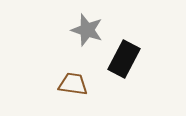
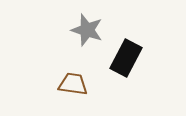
black rectangle: moved 2 px right, 1 px up
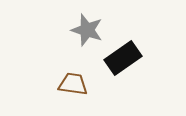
black rectangle: moved 3 px left; rotated 27 degrees clockwise
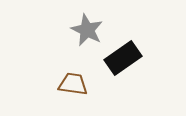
gray star: rotated 8 degrees clockwise
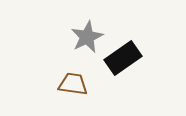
gray star: moved 7 px down; rotated 20 degrees clockwise
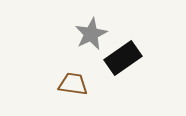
gray star: moved 4 px right, 3 px up
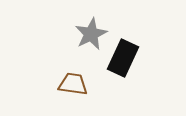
black rectangle: rotated 30 degrees counterclockwise
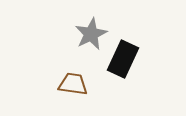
black rectangle: moved 1 px down
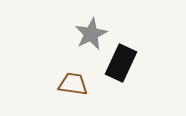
black rectangle: moved 2 px left, 4 px down
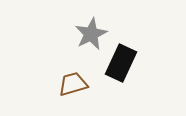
brown trapezoid: rotated 24 degrees counterclockwise
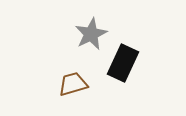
black rectangle: moved 2 px right
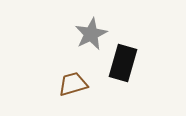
black rectangle: rotated 9 degrees counterclockwise
